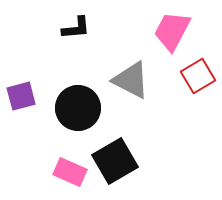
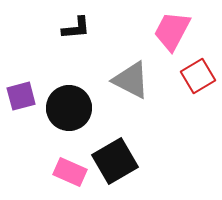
black circle: moved 9 px left
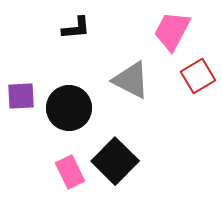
purple square: rotated 12 degrees clockwise
black square: rotated 15 degrees counterclockwise
pink rectangle: rotated 40 degrees clockwise
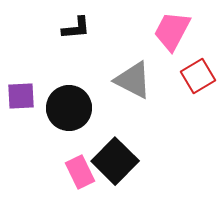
gray triangle: moved 2 px right
pink rectangle: moved 10 px right
